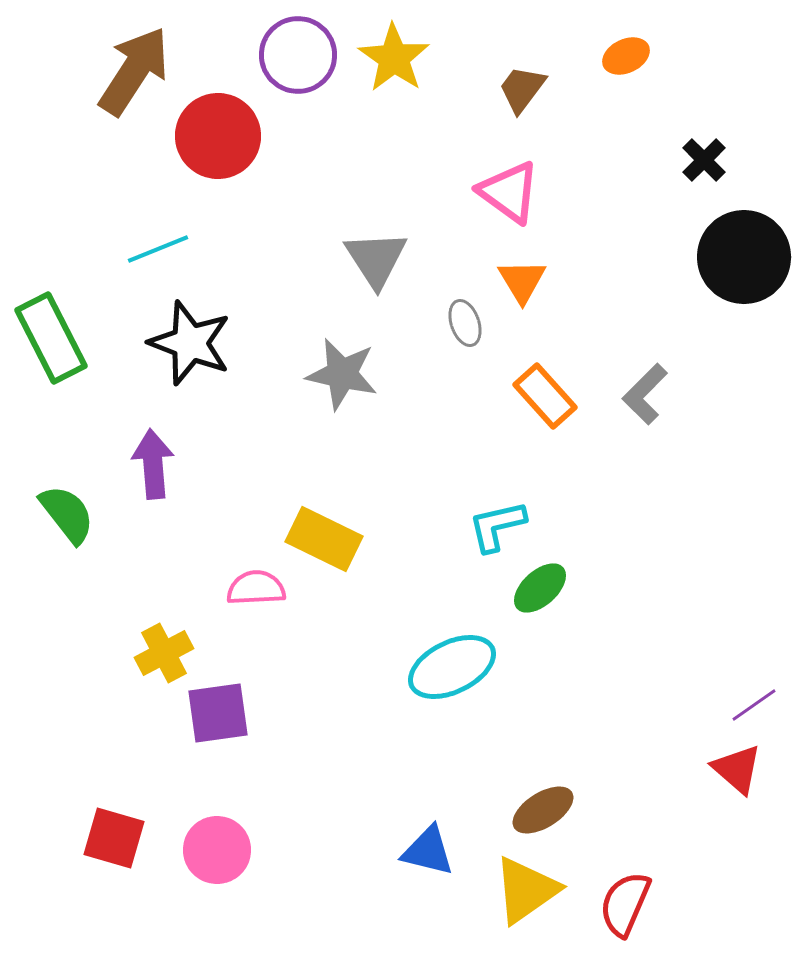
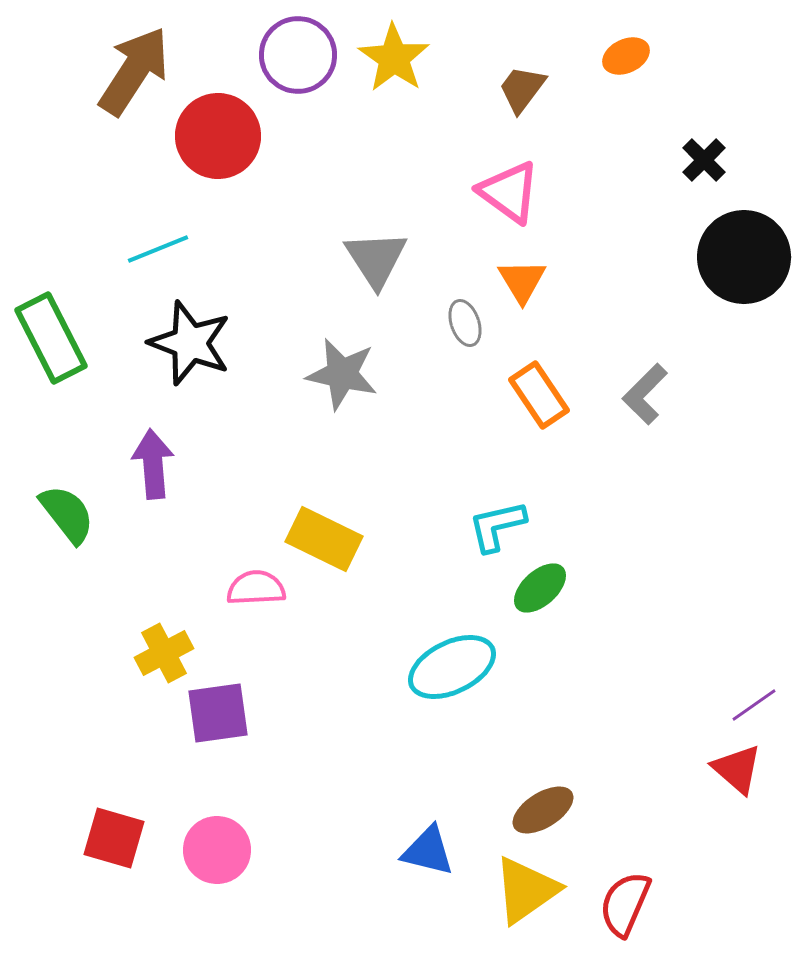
orange rectangle: moved 6 px left, 1 px up; rotated 8 degrees clockwise
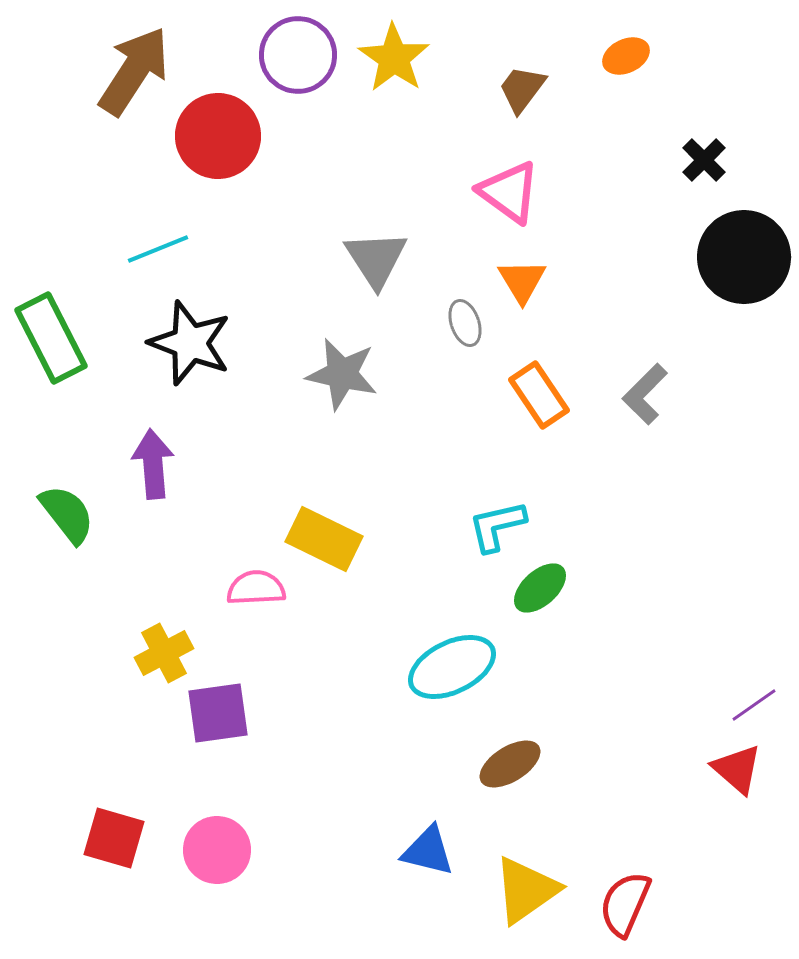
brown ellipse: moved 33 px left, 46 px up
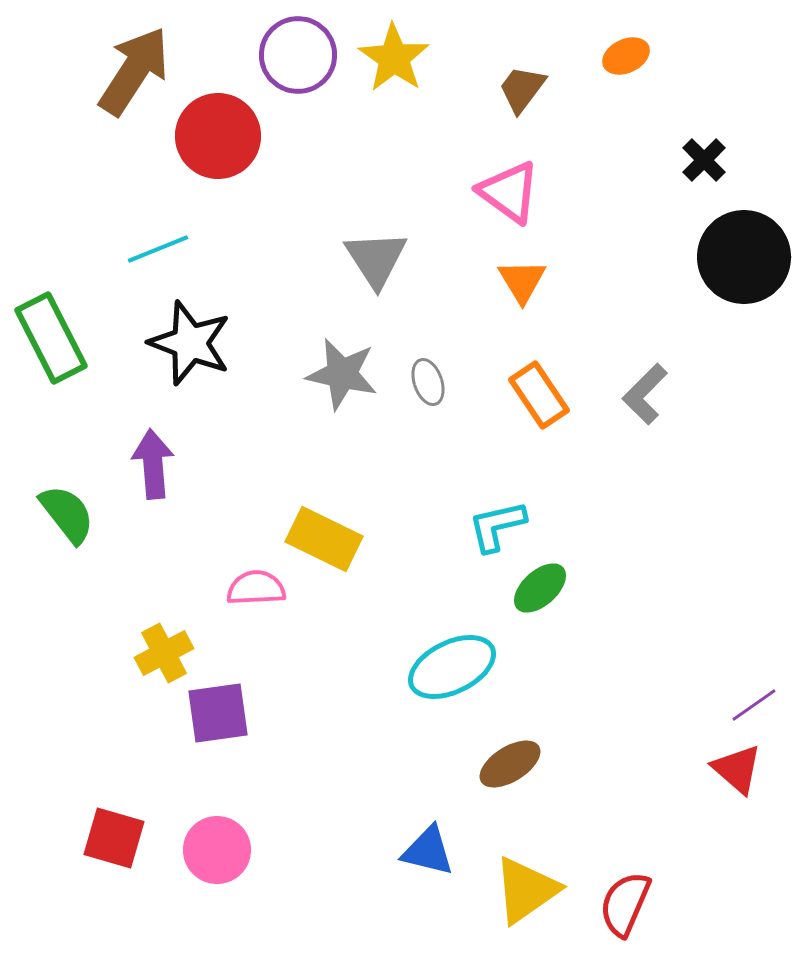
gray ellipse: moved 37 px left, 59 px down
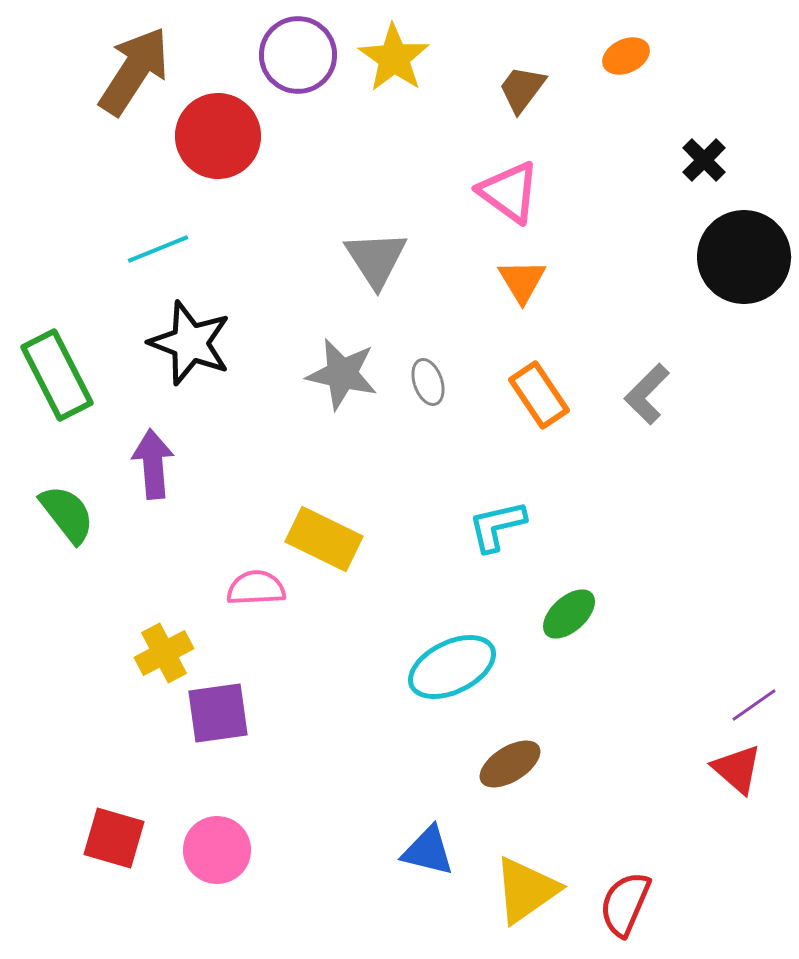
green rectangle: moved 6 px right, 37 px down
gray L-shape: moved 2 px right
green ellipse: moved 29 px right, 26 px down
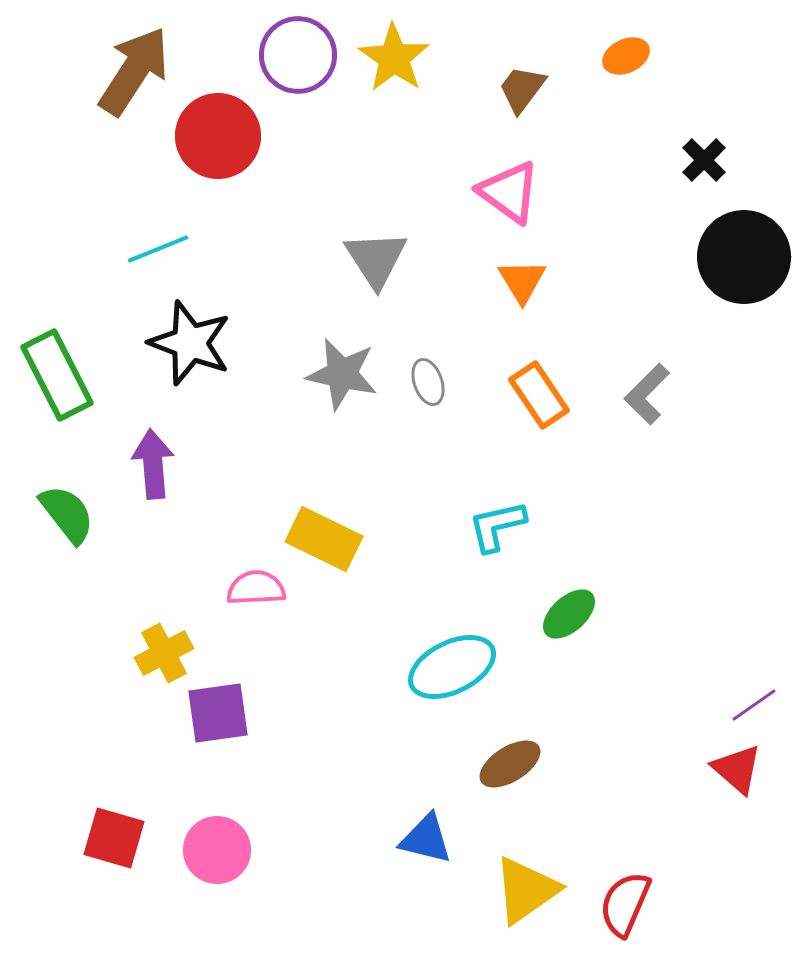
blue triangle: moved 2 px left, 12 px up
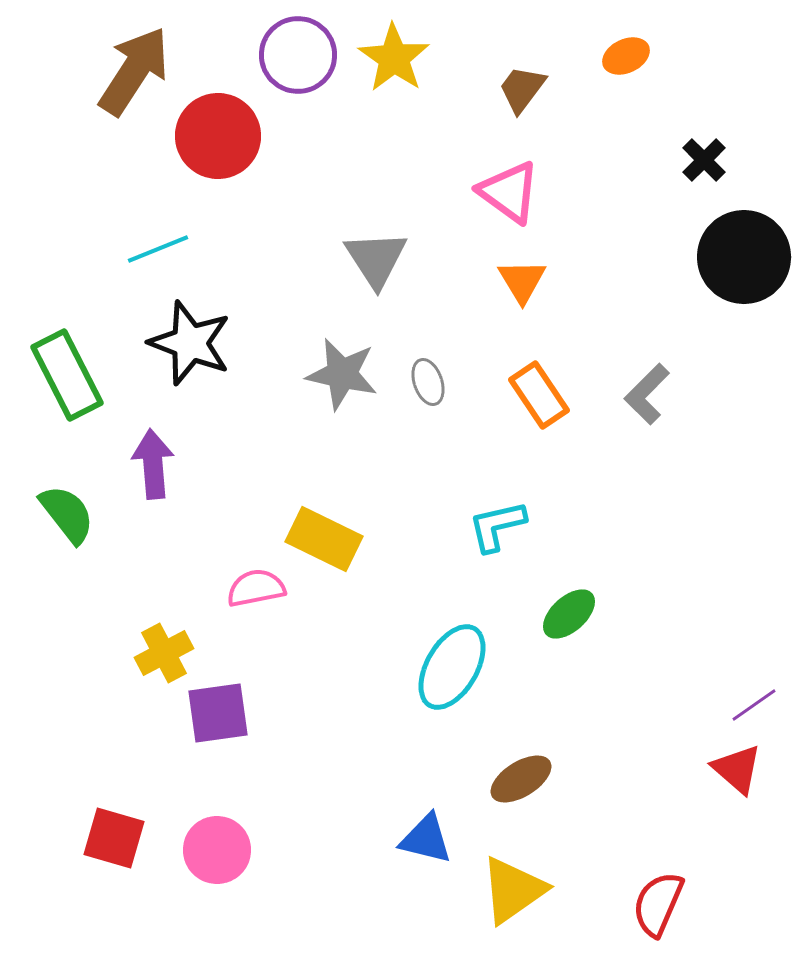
green rectangle: moved 10 px right
pink semicircle: rotated 8 degrees counterclockwise
cyan ellipse: rotated 34 degrees counterclockwise
brown ellipse: moved 11 px right, 15 px down
yellow triangle: moved 13 px left
red semicircle: moved 33 px right
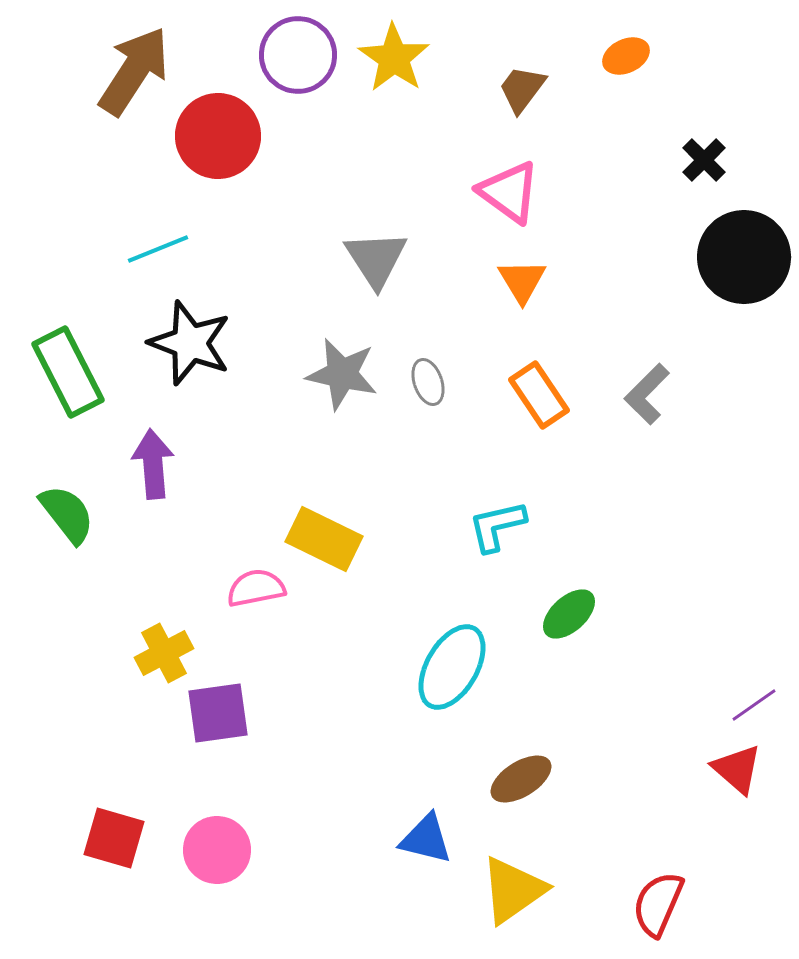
green rectangle: moved 1 px right, 3 px up
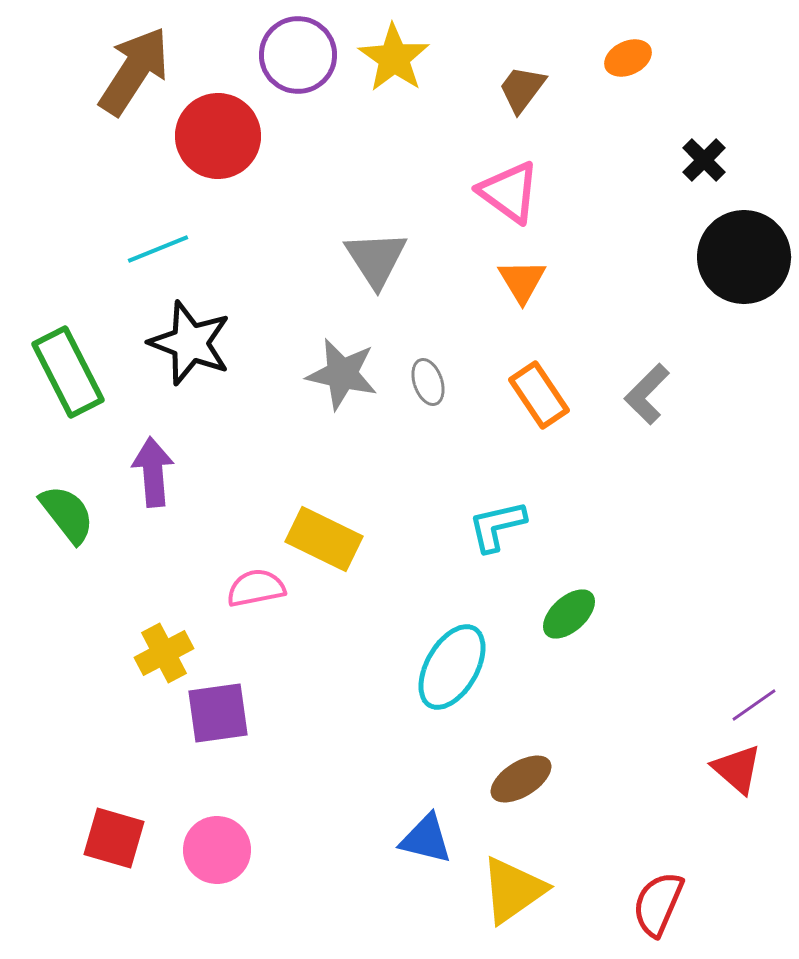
orange ellipse: moved 2 px right, 2 px down
purple arrow: moved 8 px down
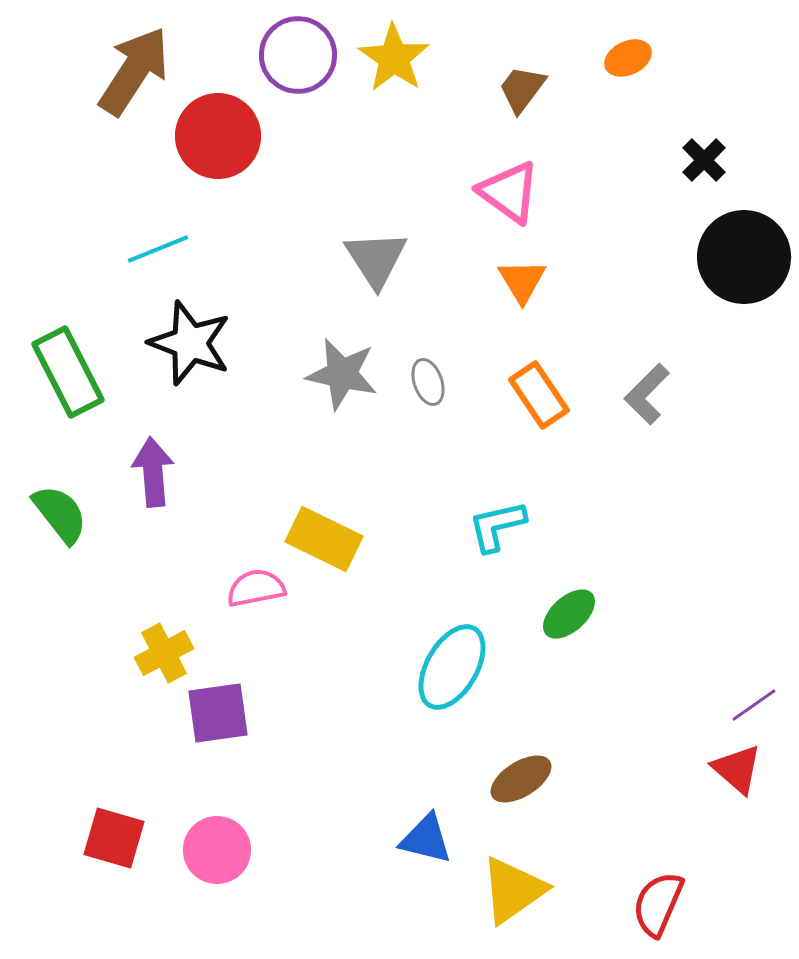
green semicircle: moved 7 px left
